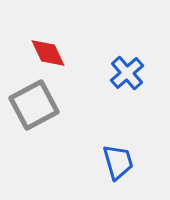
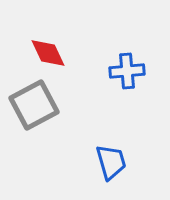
blue cross: moved 2 px up; rotated 36 degrees clockwise
blue trapezoid: moved 7 px left
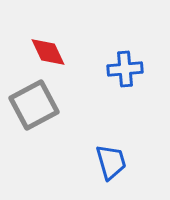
red diamond: moved 1 px up
blue cross: moved 2 px left, 2 px up
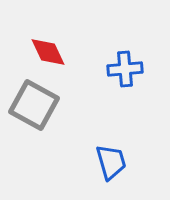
gray square: rotated 33 degrees counterclockwise
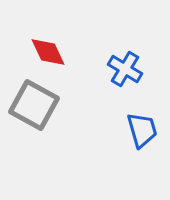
blue cross: rotated 36 degrees clockwise
blue trapezoid: moved 31 px right, 32 px up
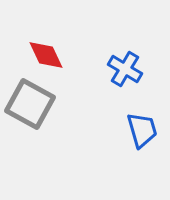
red diamond: moved 2 px left, 3 px down
gray square: moved 4 px left, 1 px up
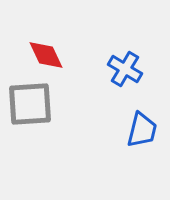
gray square: rotated 33 degrees counterclockwise
blue trapezoid: rotated 30 degrees clockwise
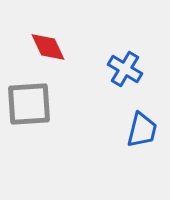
red diamond: moved 2 px right, 8 px up
gray square: moved 1 px left
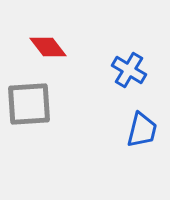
red diamond: rotated 12 degrees counterclockwise
blue cross: moved 4 px right, 1 px down
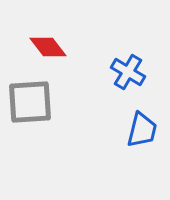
blue cross: moved 1 px left, 2 px down
gray square: moved 1 px right, 2 px up
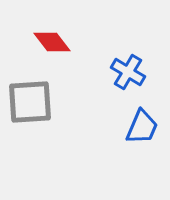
red diamond: moved 4 px right, 5 px up
blue trapezoid: moved 3 px up; rotated 9 degrees clockwise
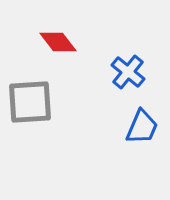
red diamond: moved 6 px right
blue cross: rotated 8 degrees clockwise
